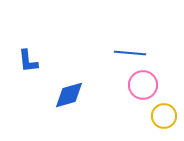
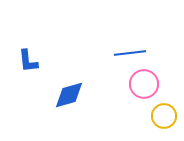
blue line: rotated 12 degrees counterclockwise
pink circle: moved 1 px right, 1 px up
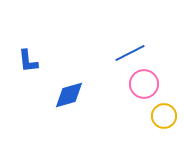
blue line: rotated 20 degrees counterclockwise
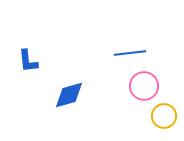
blue line: rotated 20 degrees clockwise
pink circle: moved 2 px down
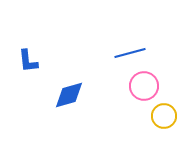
blue line: rotated 8 degrees counterclockwise
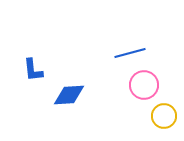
blue L-shape: moved 5 px right, 9 px down
pink circle: moved 1 px up
blue diamond: rotated 12 degrees clockwise
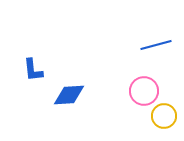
blue line: moved 26 px right, 8 px up
pink circle: moved 6 px down
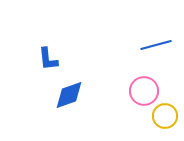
blue L-shape: moved 15 px right, 11 px up
blue diamond: rotated 16 degrees counterclockwise
yellow circle: moved 1 px right
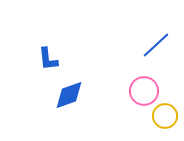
blue line: rotated 28 degrees counterclockwise
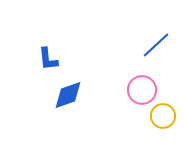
pink circle: moved 2 px left, 1 px up
blue diamond: moved 1 px left
yellow circle: moved 2 px left
